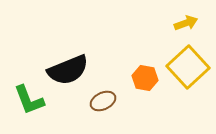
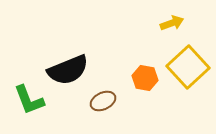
yellow arrow: moved 14 px left
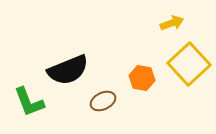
yellow square: moved 1 px right, 3 px up
orange hexagon: moved 3 px left
green L-shape: moved 2 px down
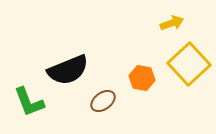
brown ellipse: rotated 10 degrees counterclockwise
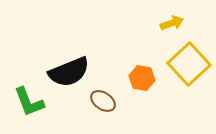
black semicircle: moved 1 px right, 2 px down
brown ellipse: rotated 70 degrees clockwise
